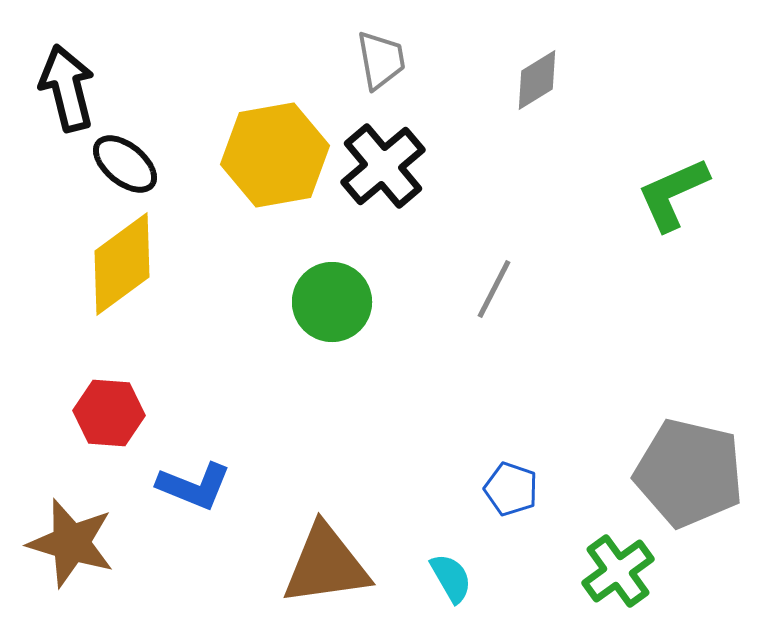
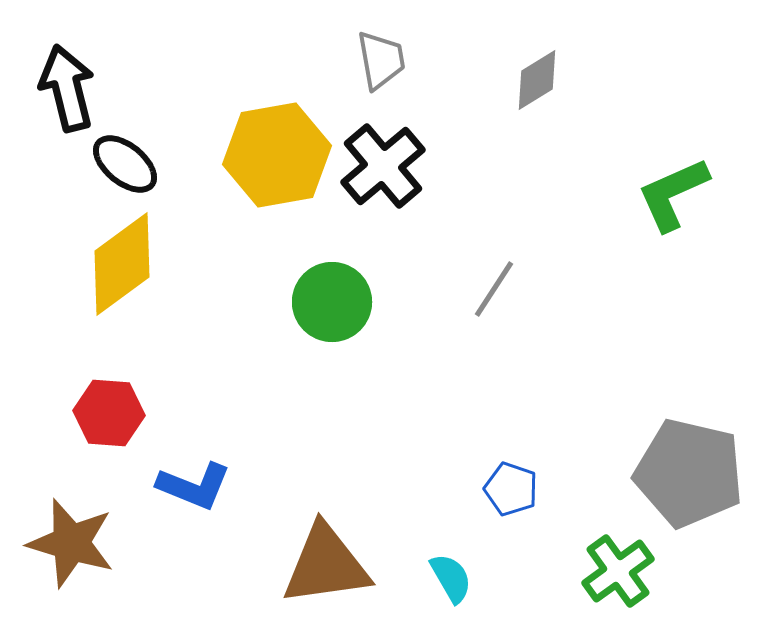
yellow hexagon: moved 2 px right
gray line: rotated 6 degrees clockwise
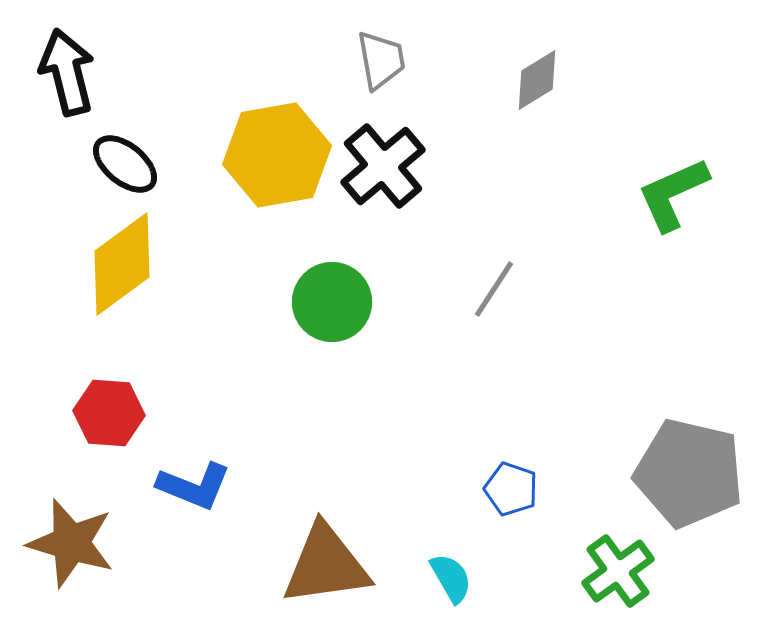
black arrow: moved 16 px up
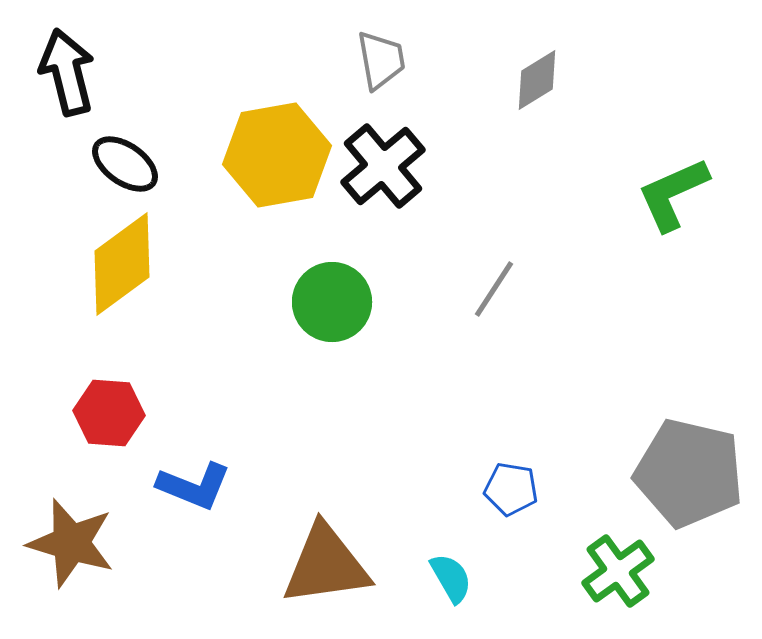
black ellipse: rotated 4 degrees counterclockwise
blue pentagon: rotated 10 degrees counterclockwise
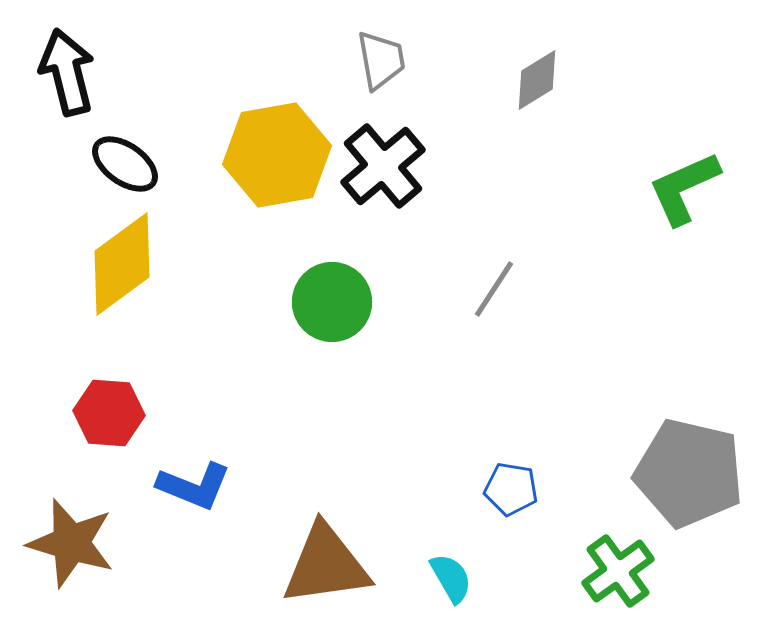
green L-shape: moved 11 px right, 6 px up
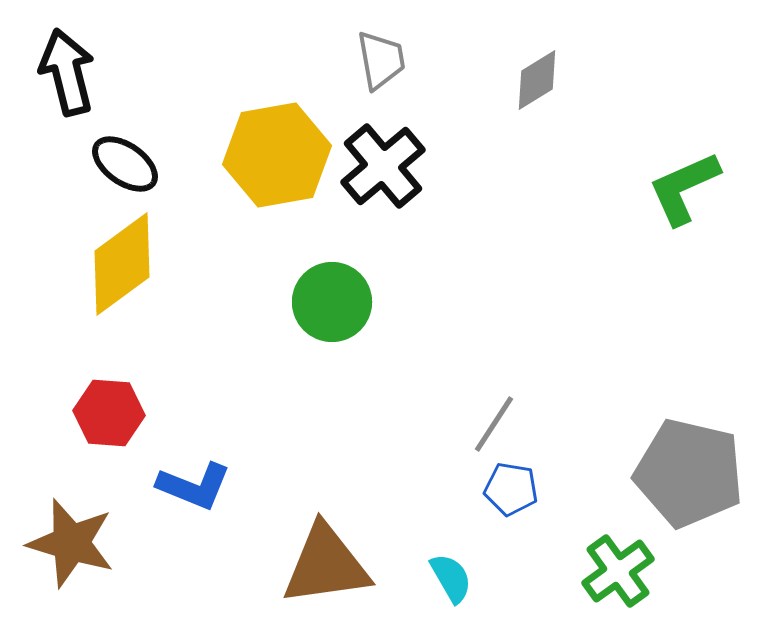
gray line: moved 135 px down
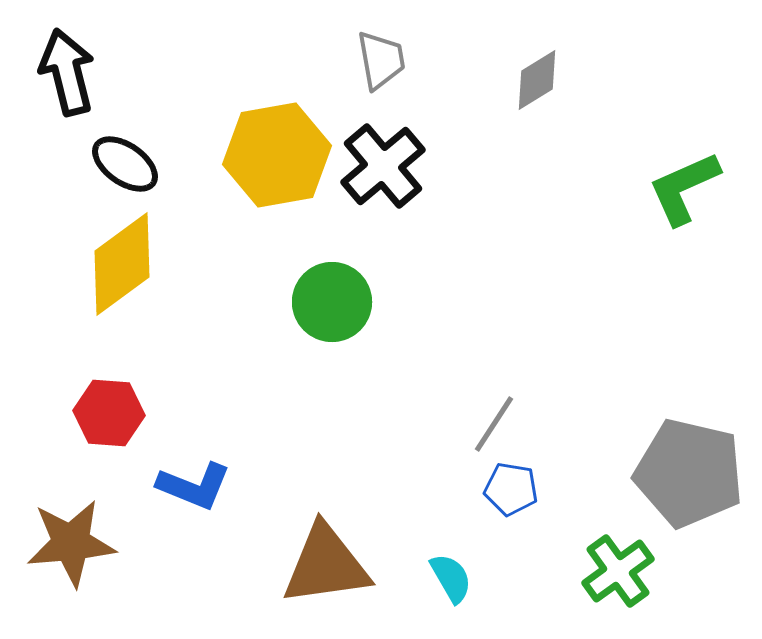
brown star: rotated 22 degrees counterclockwise
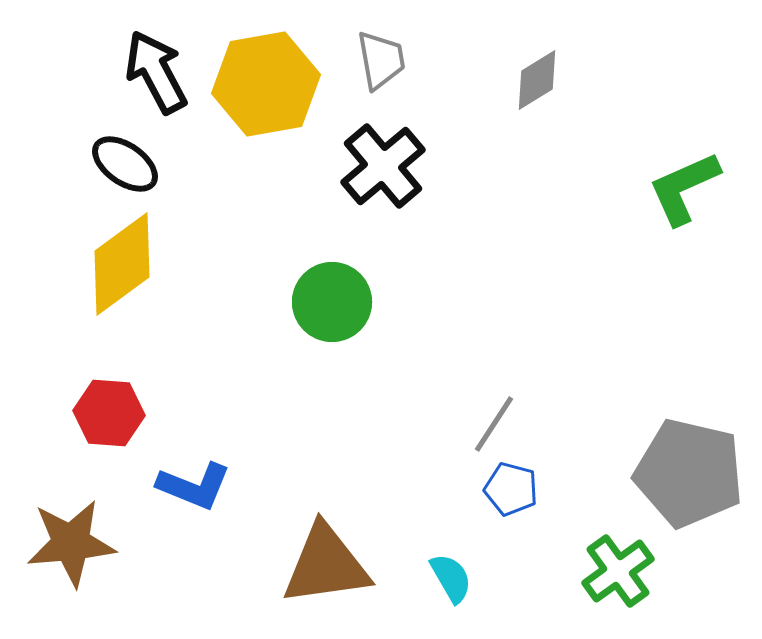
black arrow: moved 89 px right; rotated 14 degrees counterclockwise
yellow hexagon: moved 11 px left, 71 px up
blue pentagon: rotated 6 degrees clockwise
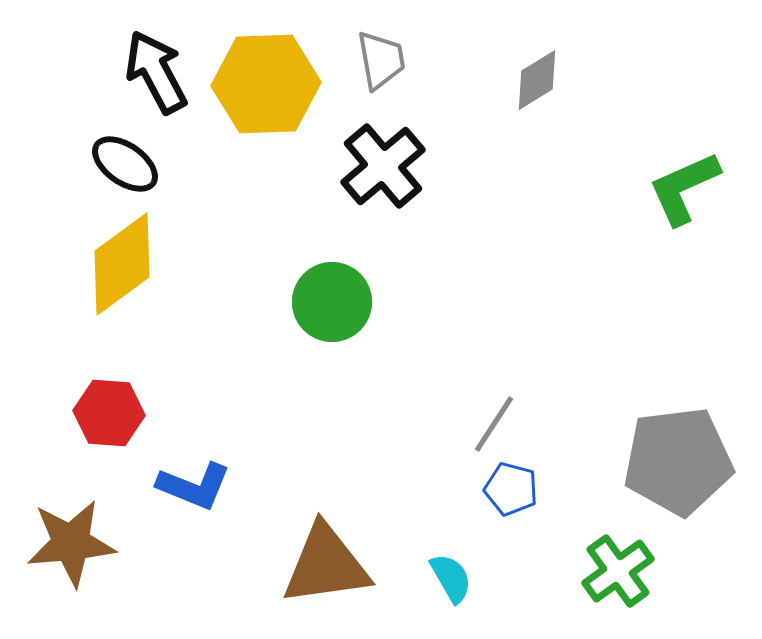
yellow hexagon: rotated 8 degrees clockwise
gray pentagon: moved 11 px left, 12 px up; rotated 20 degrees counterclockwise
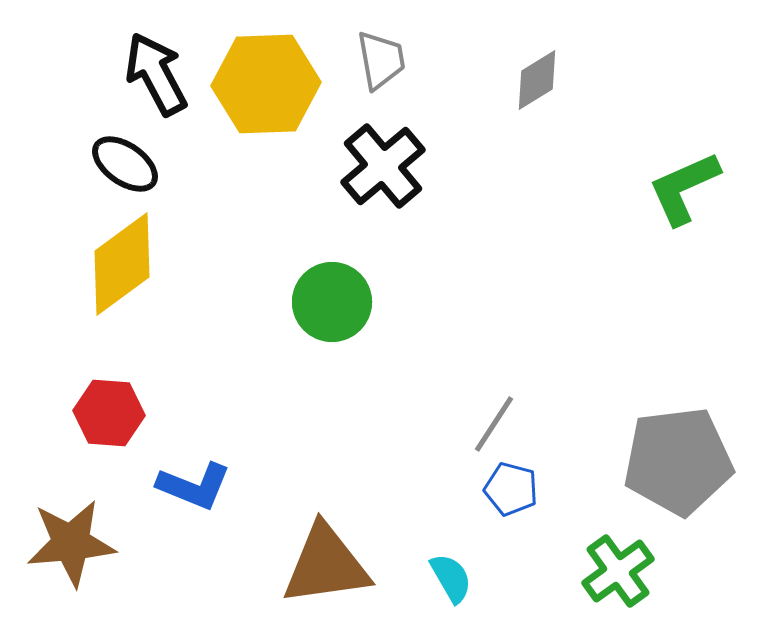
black arrow: moved 2 px down
